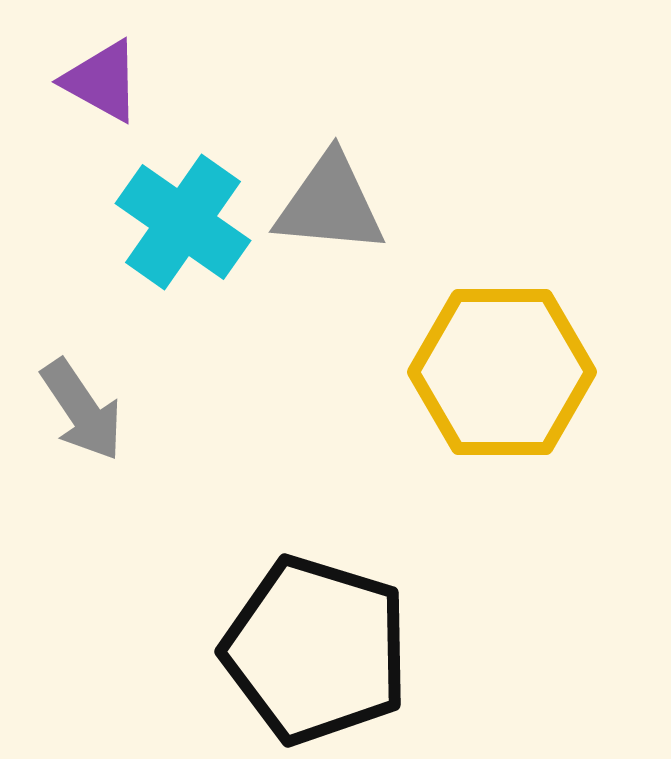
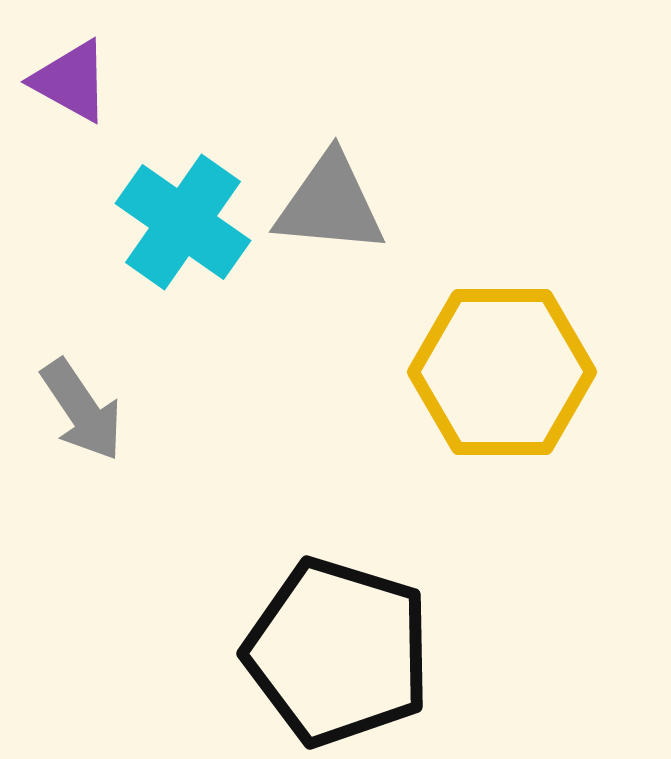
purple triangle: moved 31 px left
black pentagon: moved 22 px right, 2 px down
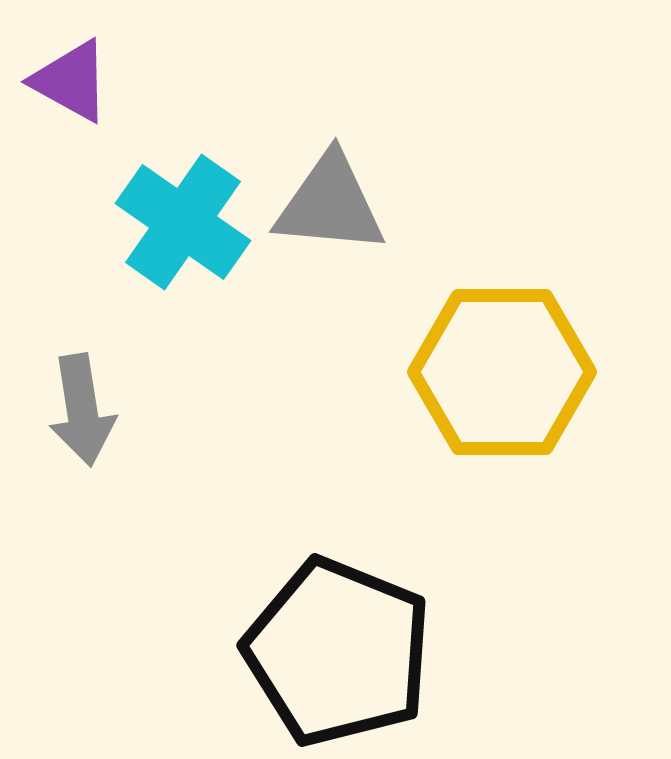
gray arrow: rotated 25 degrees clockwise
black pentagon: rotated 5 degrees clockwise
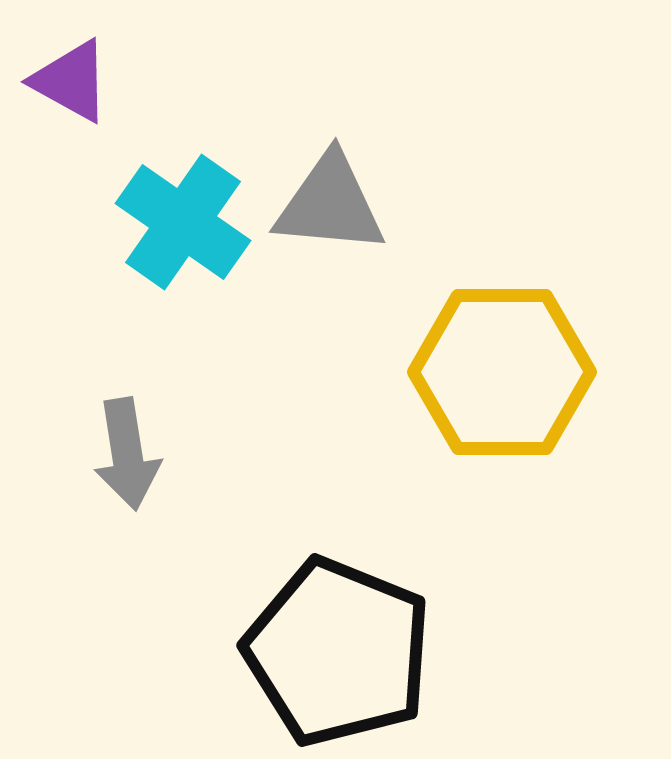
gray arrow: moved 45 px right, 44 px down
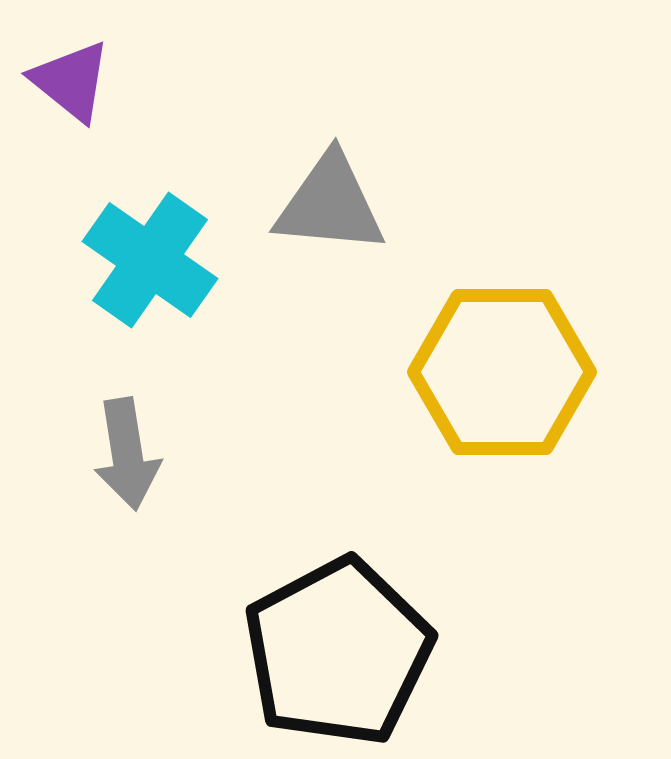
purple triangle: rotated 10 degrees clockwise
cyan cross: moved 33 px left, 38 px down
black pentagon: rotated 22 degrees clockwise
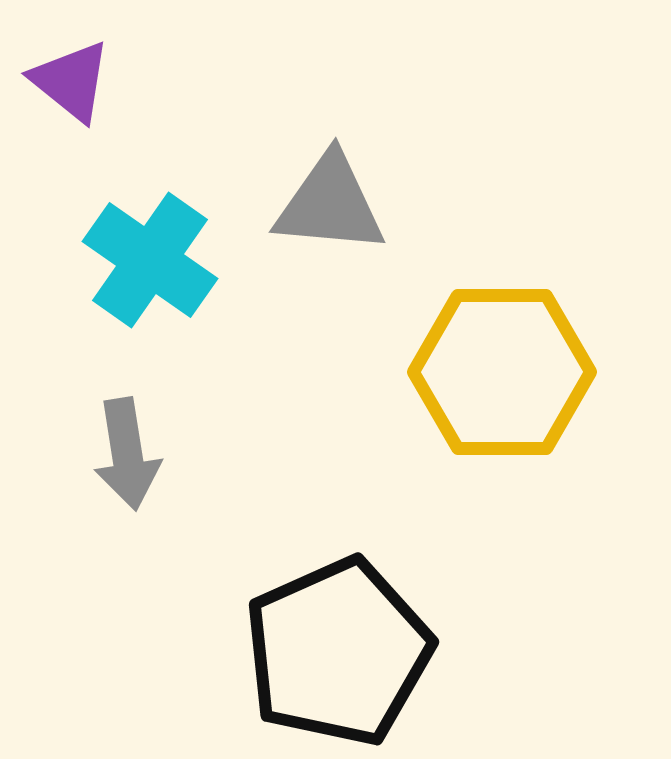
black pentagon: rotated 4 degrees clockwise
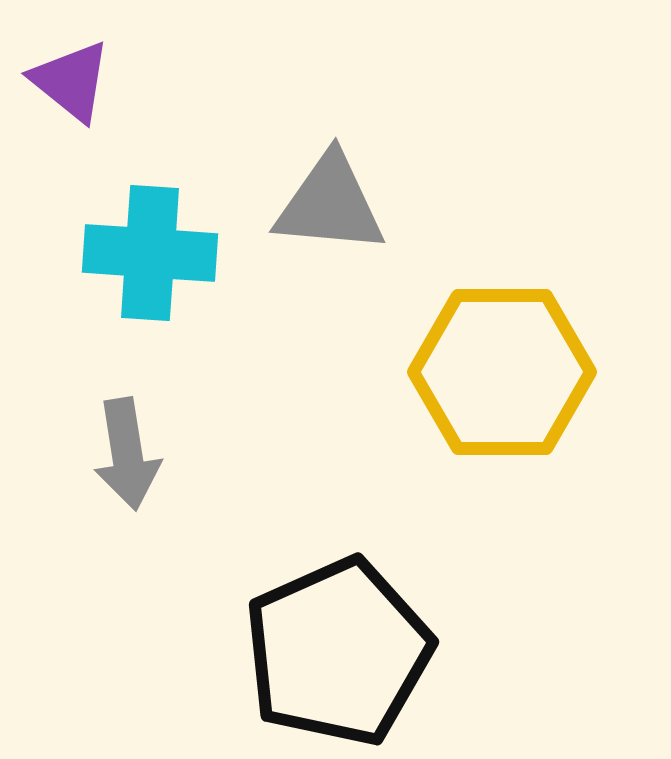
cyan cross: moved 7 px up; rotated 31 degrees counterclockwise
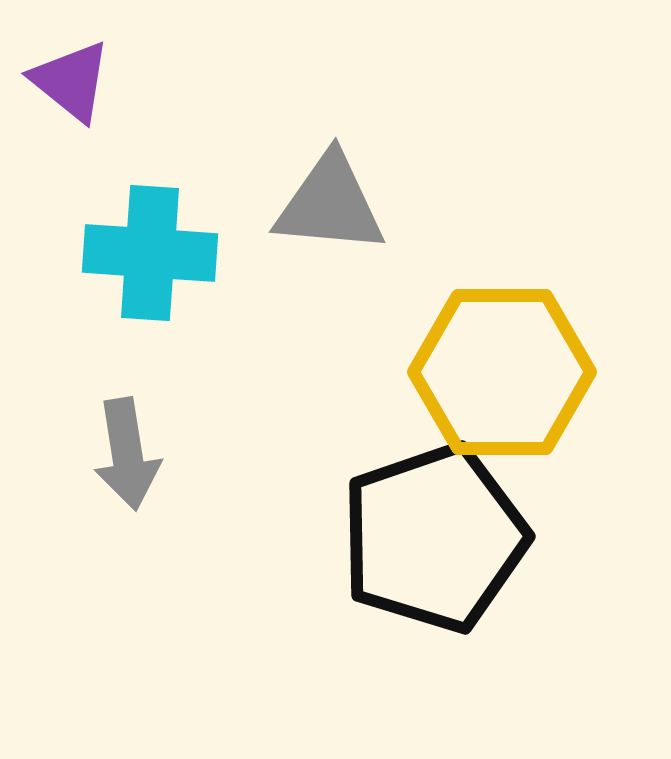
black pentagon: moved 96 px right, 114 px up; rotated 5 degrees clockwise
